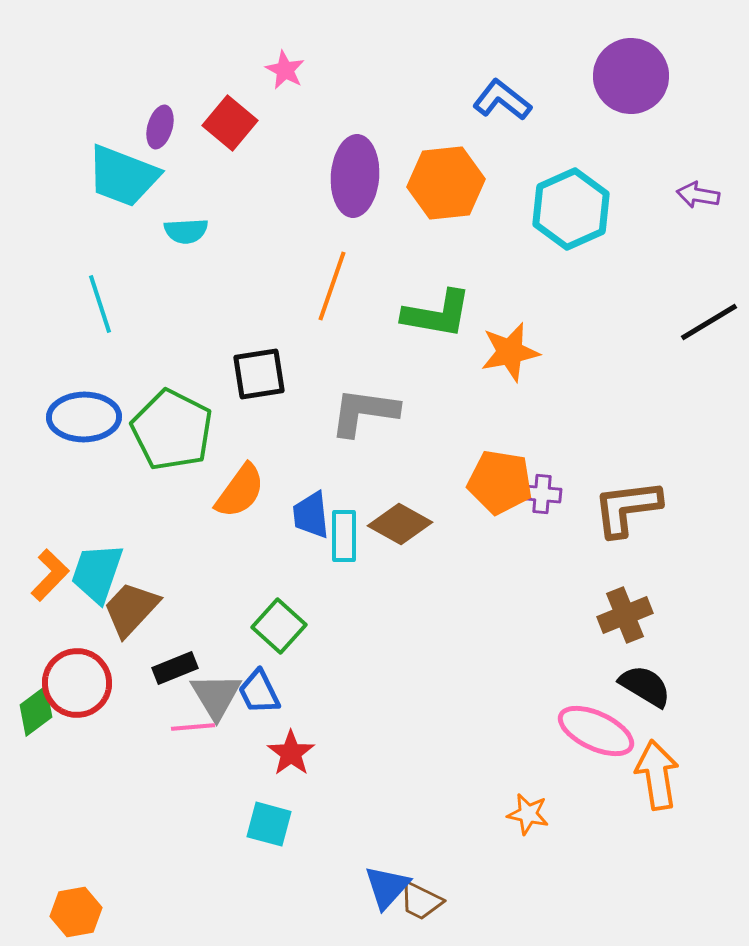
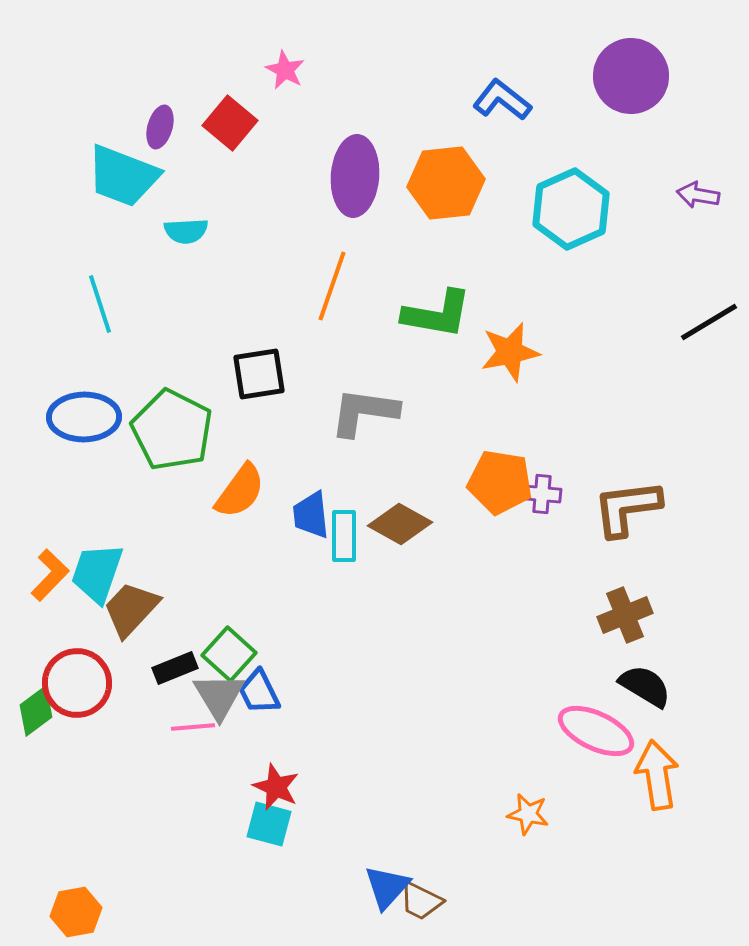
green square at (279, 626): moved 50 px left, 28 px down
gray triangle at (216, 696): moved 3 px right
red star at (291, 753): moved 15 px left, 34 px down; rotated 12 degrees counterclockwise
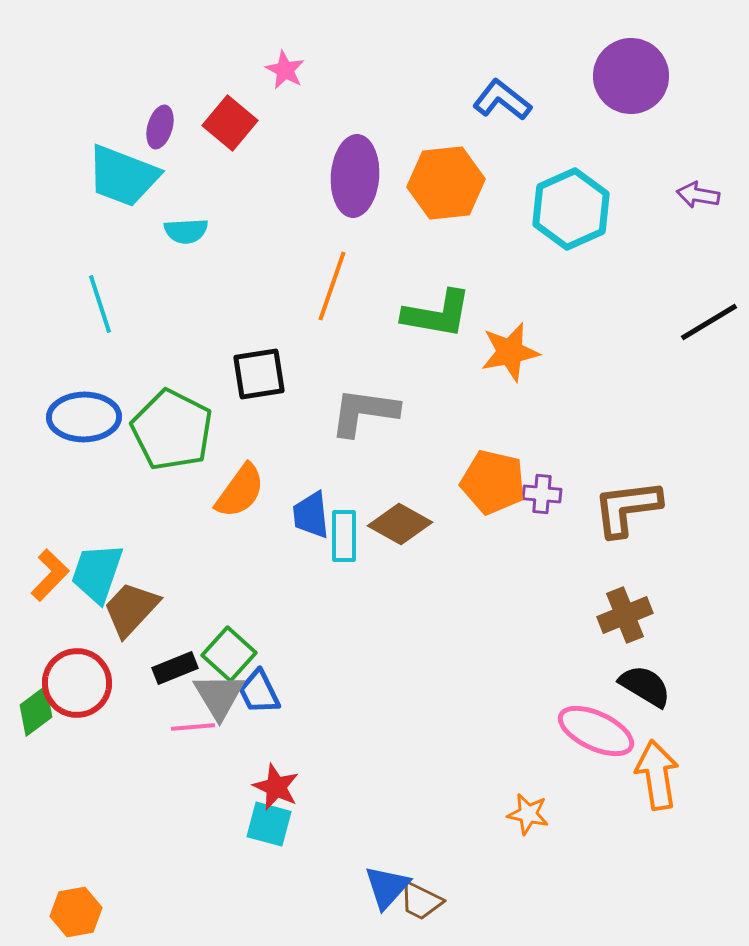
orange pentagon at (500, 482): moved 7 px left; rotated 4 degrees clockwise
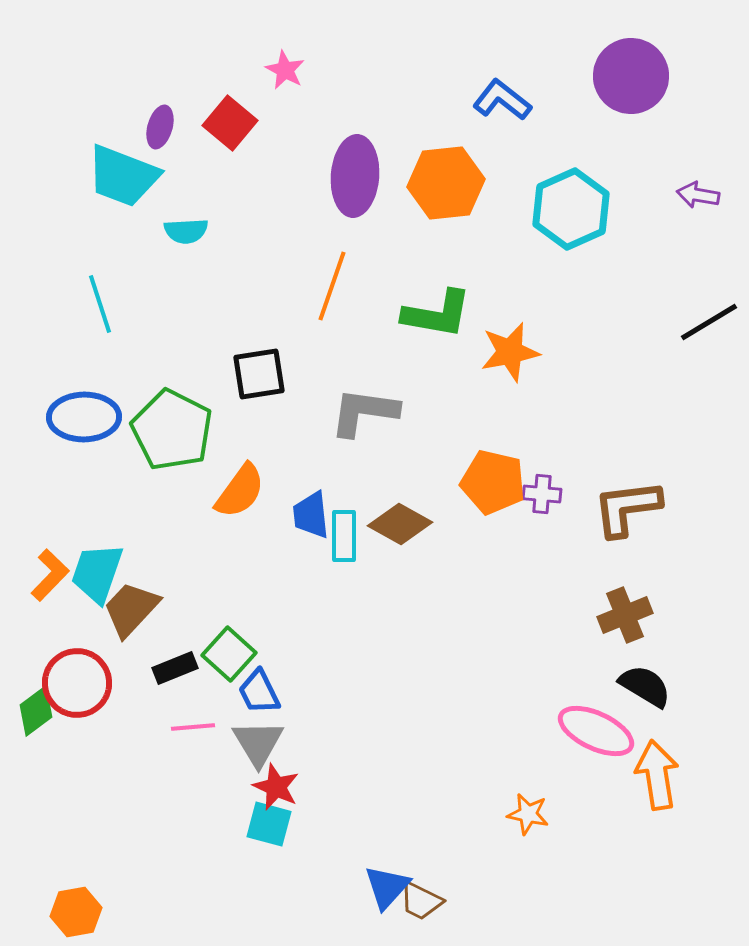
gray triangle at (219, 696): moved 39 px right, 47 px down
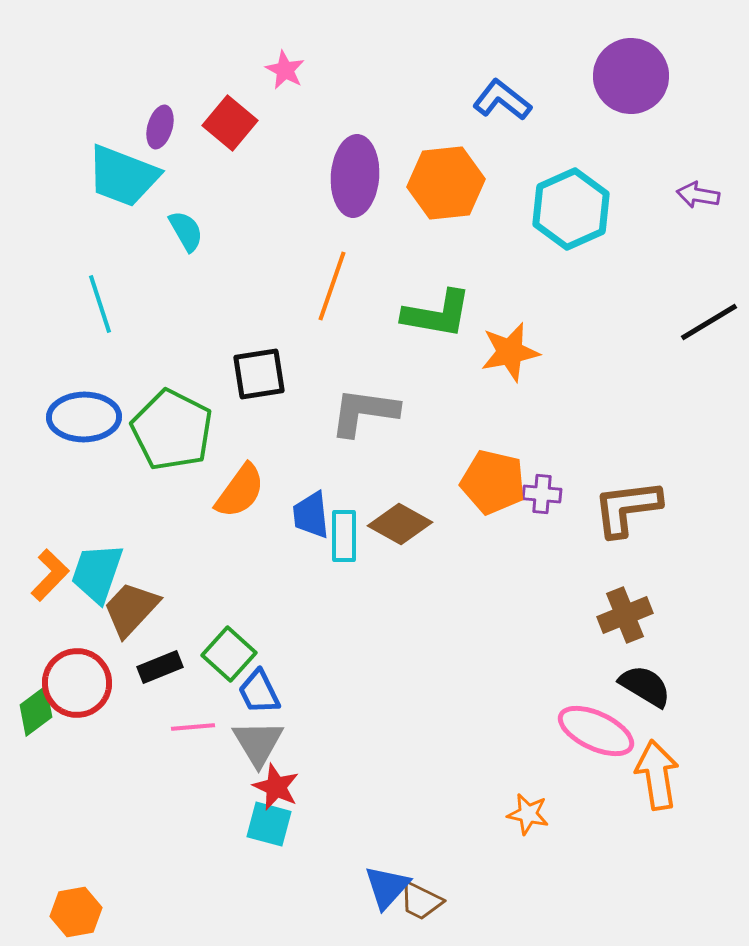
cyan semicircle at (186, 231): rotated 117 degrees counterclockwise
black rectangle at (175, 668): moved 15 px left, 1 px up
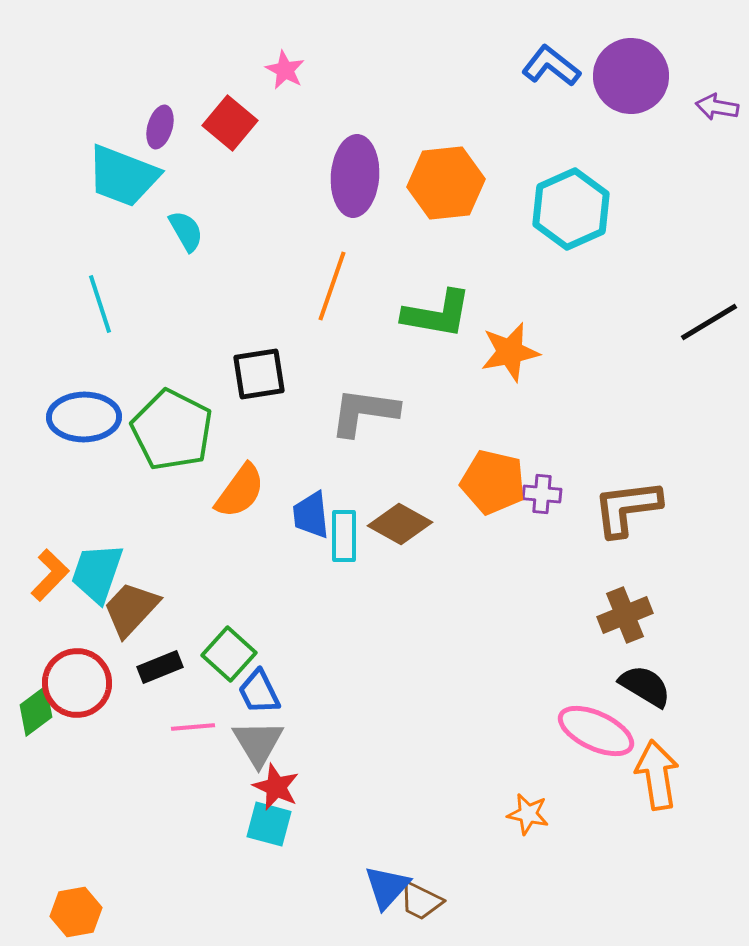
blue L-shape at (502, 100): moved 49 px right, 34 px up
purple arrow at (698, 195): moved 19 px right, 88 px up
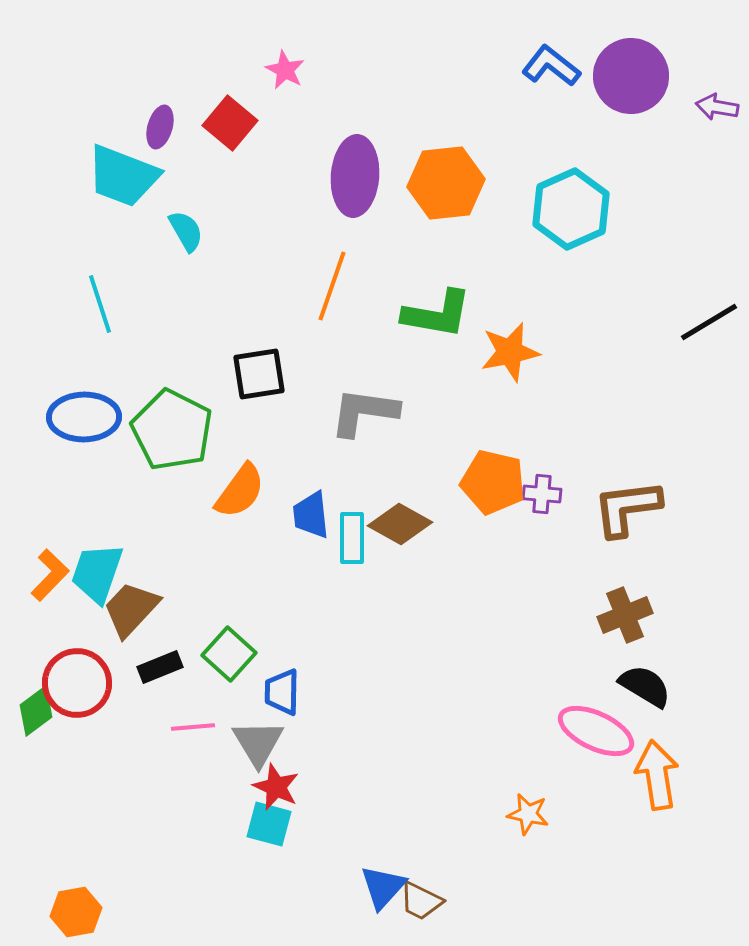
cyan rectangle at (344, 536): moved 8 px right, 2 px down
blue trapezoid at (259, 692): moved 23 px right; rotated 27 degrees clockwise
blue triangle at (387, 887): moved 4 px left
